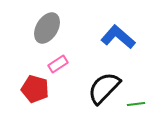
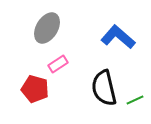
black semicircle: rotated 57 degrees counterclockwise
green line: moved 1 px left, 4 px up; rotated 18 degrees counterclockwise
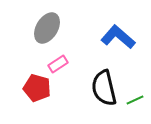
red pentagon: moved 2 px right, 1 px up
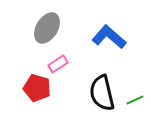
blue L-shape: moved 9 px left
black semicircle: moved 2 px left, 5 px down
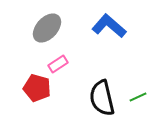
gray ellipse: rotated 12 degrees clockwise
blue L-shape: moved 11 px up
black semicircle: moved 5 px down
green line: moved 3 px right, 3 px up
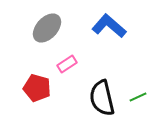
pink rectangle: moved 9 px right
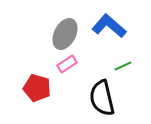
gray ellipse: moved 18 px right, 6 px down; rotated 16 degrees counterclockwise
green line: moved 15 px left, 31 px up
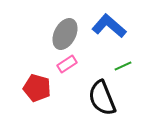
black semicircle: rotated 9 degrees counterclockwise
